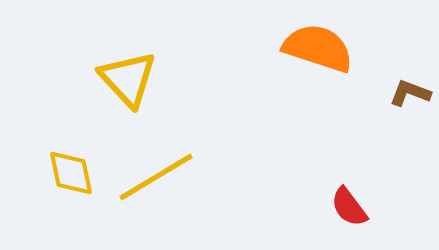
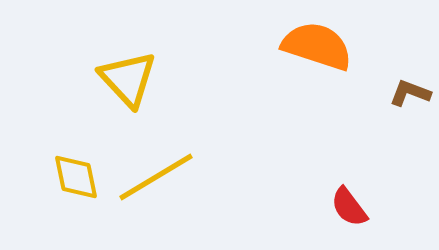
orange semicircle: moved 1 px left, 2 px up
yellow diamond: moved 5 px right, 4 px down
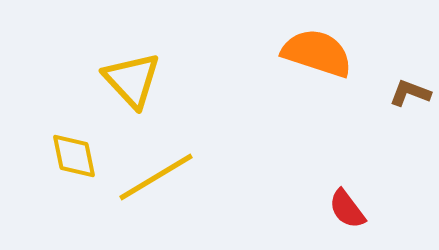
orange semicircle: moved 7 px down
yellow triangle: moved 4 px right, 1 px down
yellow diamond: moved 2 px left, 21 px up
red semicircle: moved 2 px left, 2 px down
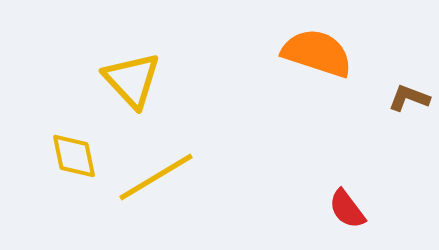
brown L-shape: moved 1 px left, 5 px down
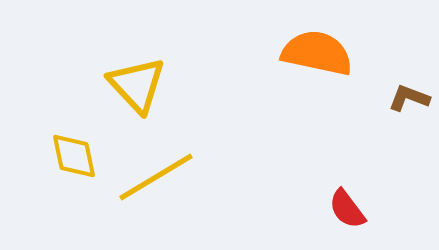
orange semicircle: rotated 6 degrees counterclockwise
yellow triangle: moved 5 px right, 5 px down
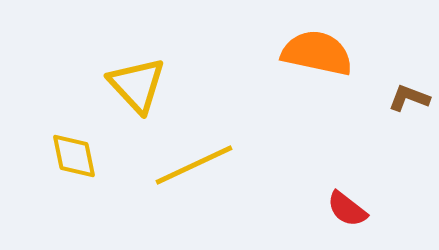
yellow line: moved 38 px right, 12 px up; rotated 6 degrees clockwise
red semicircle: rotated 15 degrees counterclockwise
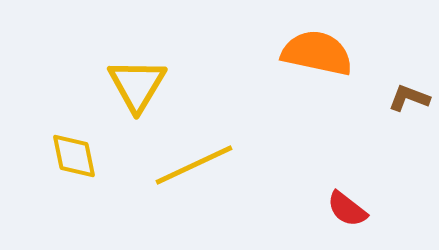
yellow triangle: rotated 14 degrees clockwise
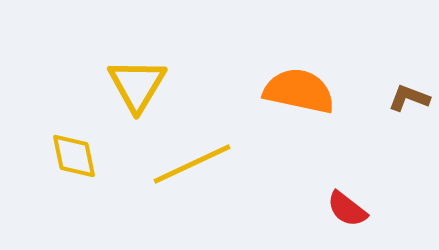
orange semicircle: moved 18 px left, 38 px down
yellow line: moved 2 px left, 1 px up
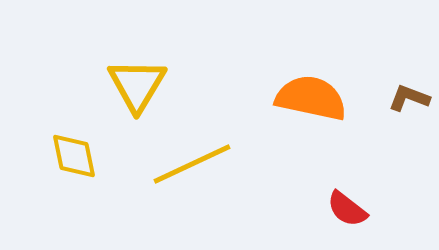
orange semicircle: moved 12 px right, 7 px down
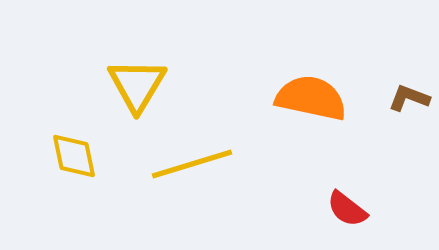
yellow line: rotated 8 degrees clockwise
